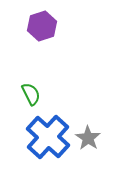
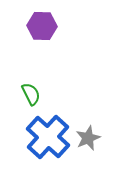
purple hexagon: rotated 20 degrees clockwise
gray star: rotated 15 degrees clockwise
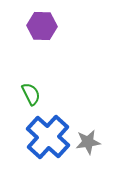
gray star: moved 4 px down; rotated 15 degrees clockwise
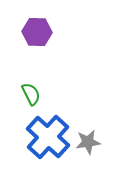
purple hexagon: moved 5 px left, 6 px down
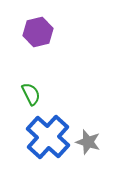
purple hexagon: moved 1 px right; rotated 16 degrees counterclockwise
gray star: rotated 25 degrees clockwise
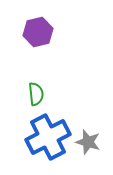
green semicircle: moved 5 px right; rotated 20 degrees clockwise
blue cross: rotated 21 degrees clockwise
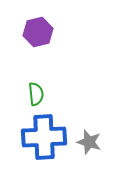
blue cross: moved 4 px left; rotated 24 degrees clockwise
gray star: moved 1 px right
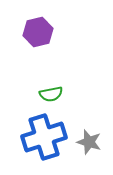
green semicircle: moved 15 px right; rotated 85 degrees clockwise
blue cross: rotated 15 degrees counterclockwise
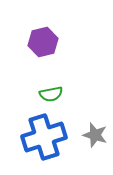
purple hexagon: moved 5 px right, 10 px down
gray star: moved 6 px right, 7 px up
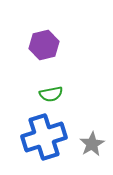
purple hexagon: moved 1 px right, 3 px down
gray star: moved 3 px left, 9 px down; rotated 25 degrees clockwise
